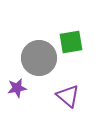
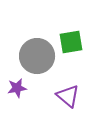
gray circle: moved 2 px left, 2 px up
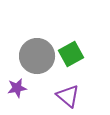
green square: moved 12 px down; rotated 20 degrees counterclockwise
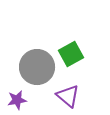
gray circle: moved 11 px down
purple star: moved 12 px down
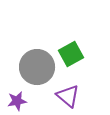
purple star: moved 1 px down
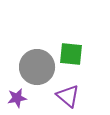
green square: rotated 35 degrees clockwise
purple star: moved 3 px up
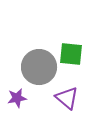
gray circle: moved 2 px right
purple triangle: moved 1 px left, 2 px down
